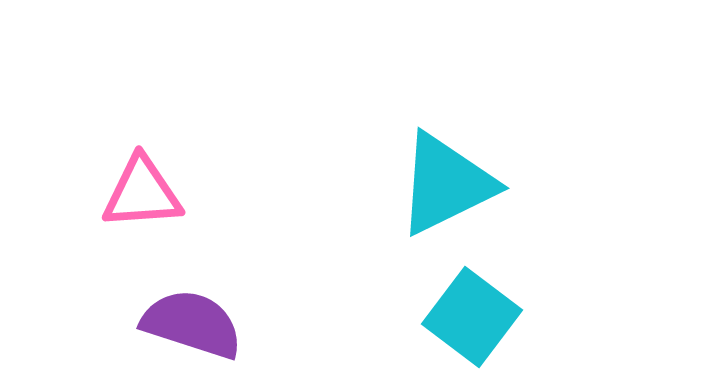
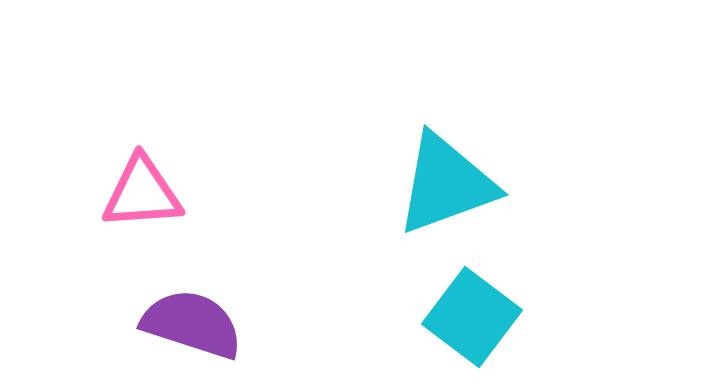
cyan triangle: rotated 6 degrees clockwise
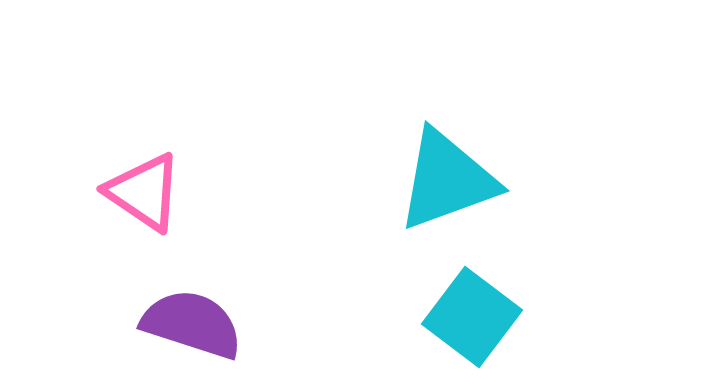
cyan triangle: moved 1 px right, 4 px up
pink triangle: moved 2 px right, 1 px up; rotated 38 degrees clockwise
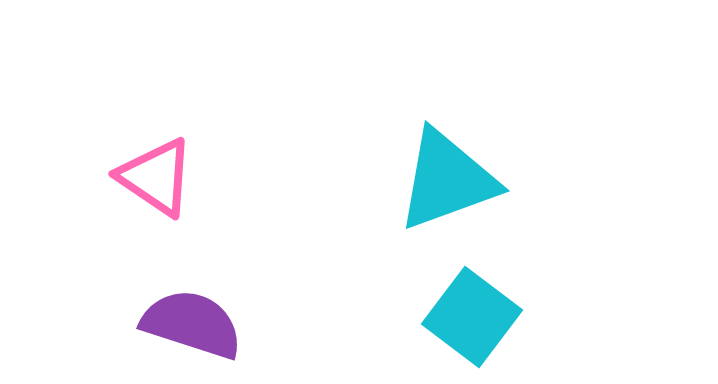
pink triangle: moved 12 px right, 15 px up
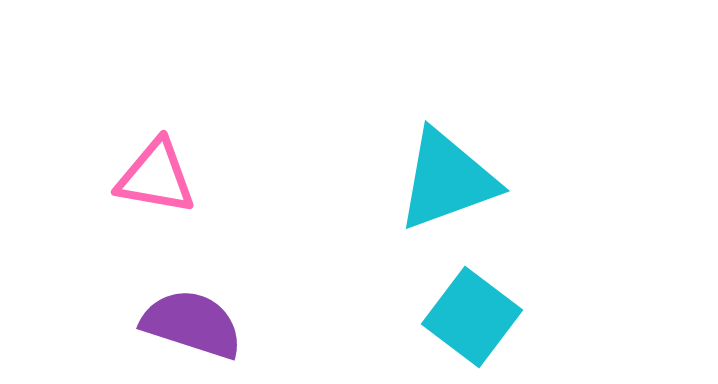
pink triangle: rotated 24 degrees counterclockwise
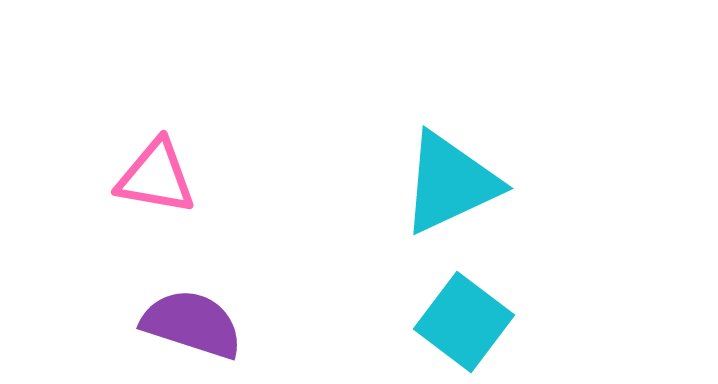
cyan triangle: moved 3 px right, 3 px down; rotated 5 degrees counterclockwise
cyan square: moved 8 px left, 5 px down
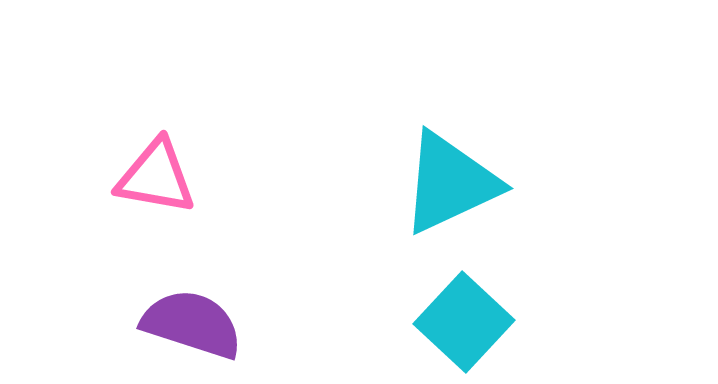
cyan square: rotated 6 degrees clockwise
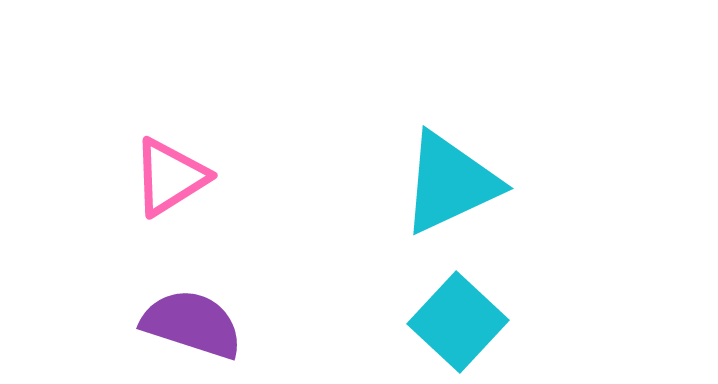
pink triangle: moved 14 px right; rotated 42 degrees counterclockwise
cyan square: moved 6 px left
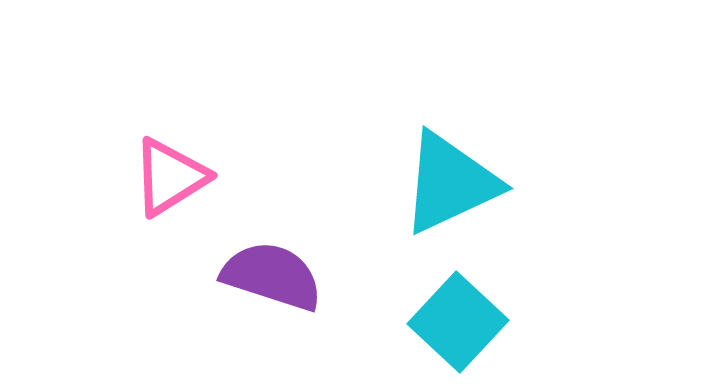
purple semicircle: moved 80 px right, 48 px up
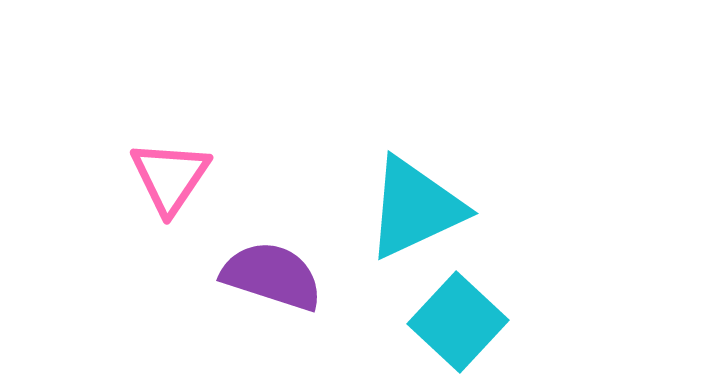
pink triangle: rotated 24 degrees counterclockwise
cyan triangle: moved 35 px left, 25 px down
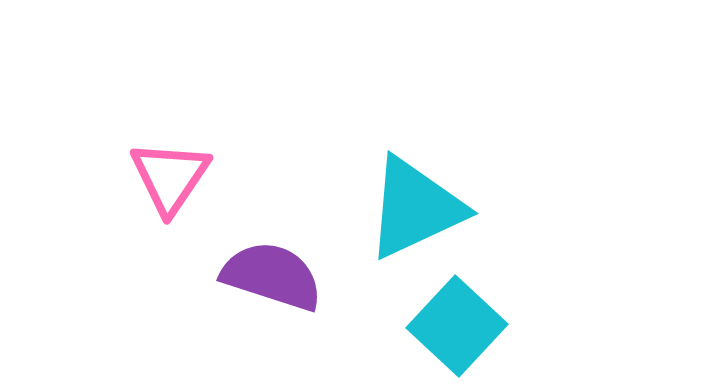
cyan square: moved 1 px left, 4 px down
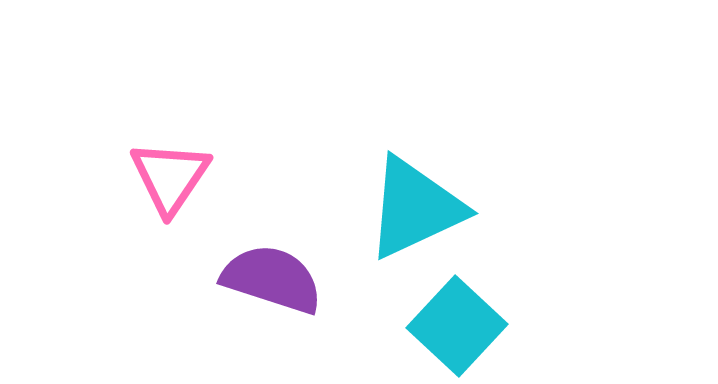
purple semicircle: moved 3 px down
